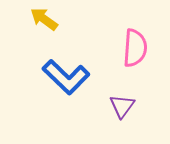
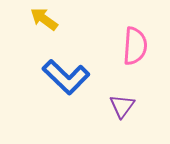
pink semicircle: moved 2 px up
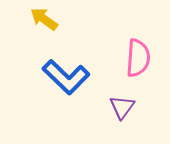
pink semicircle: moved 3 px right, 12 px down
purple triangle: moved 1 px down
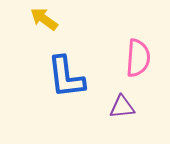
blue L-shape: rotated 39 degrees clockwise
purple triangle: rotated 48 degrees clockwise
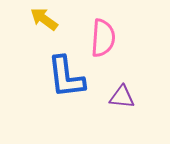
pink semicircle: moved 35 px left, 20 px up
purple triangle: moved 10 px up; rotated 12 degrees clockwise
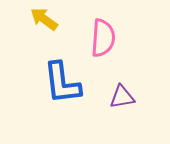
blue L-shape: moved 4 px left, 6 px down
purple triangle: rotated 16 degrees counterclockwise
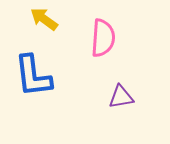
blue L-shape: moved 29 px left, 7 px up
purple triangle: moved 1 px left
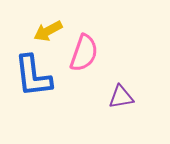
yellow arrow: moved 4 px right, 12 px down; rotated 64 degrees counterclockwise
pink semicircle: moved 19 px left, 15 px down; rotated 15 degrees clockwise
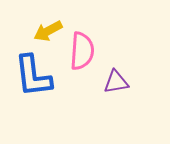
pink semicircle: moved 2 px left, 2 px up; rotated 15 degrees counterclockwise
purple triangle: moved 5 px left, 15 px up
